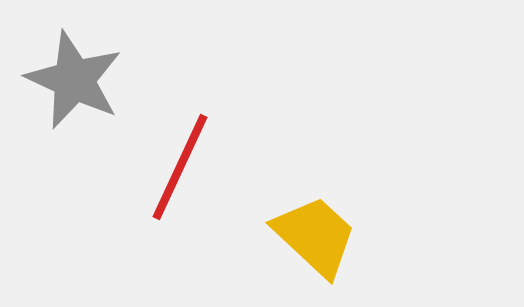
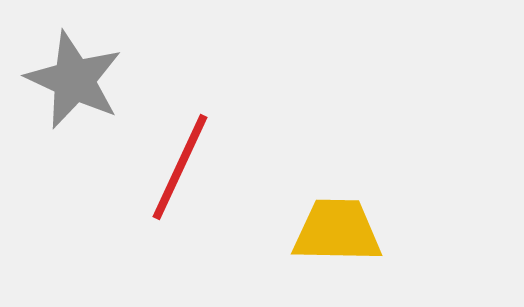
yellow trapezoid: moved 22 px right, 5 px up; rotated 42 degrees counterclockwise
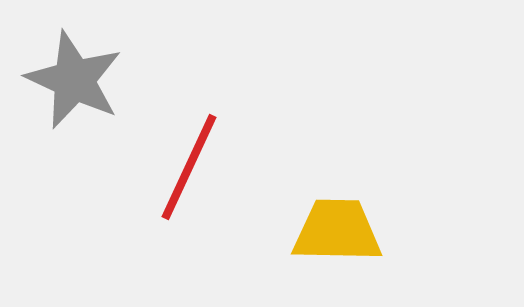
red line: moved 9 px right
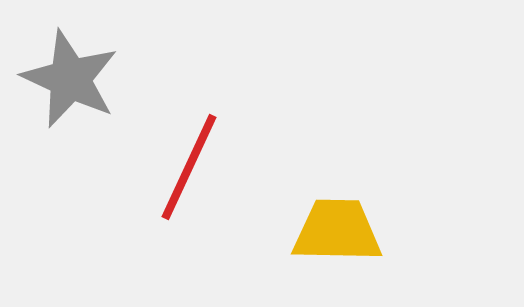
gray star: moved 4 px left, 1 px up
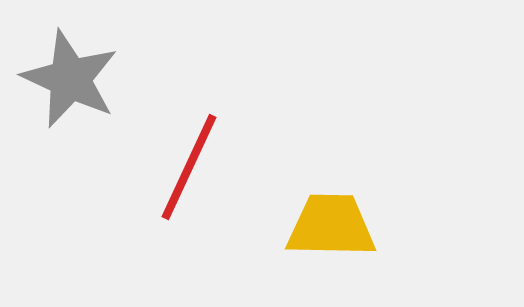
yellow trapezoid: moved 6 px left, 5 px up
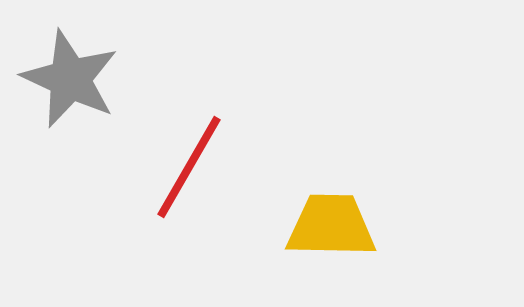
red line: rotated 5 degrees clockwise
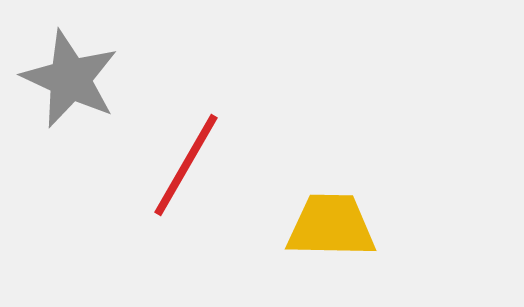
red line: moved 3 px left, 2 px up
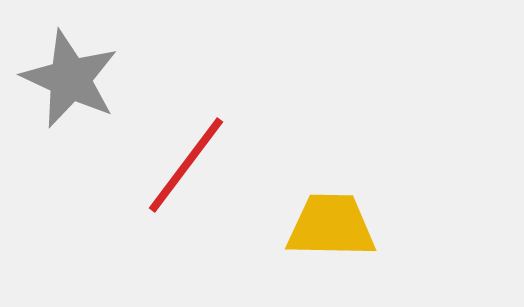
red line: rotated 7 degrees clockwise
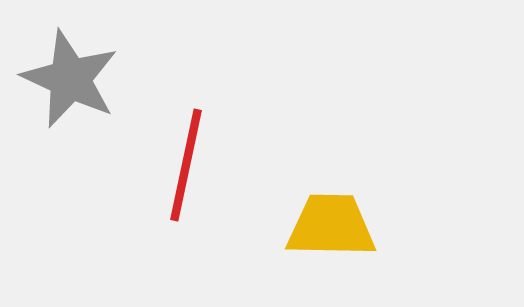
red line: rotated 25 degrees counterclockwise
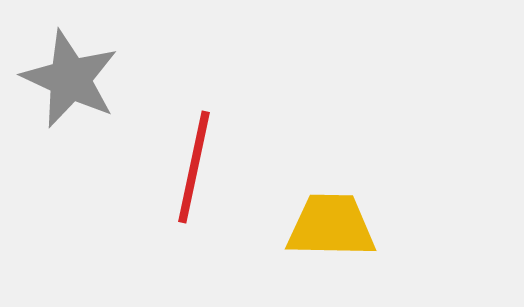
red line: moved 8 px right, 2 px down
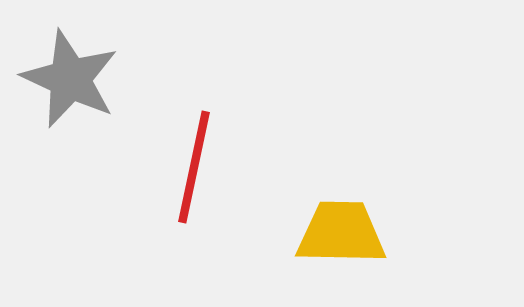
yellow trapezoid: moved 10 px right, 7 px down
